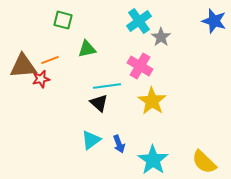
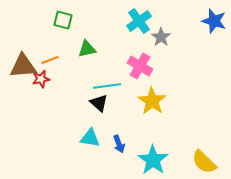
cyan triangle: moved 1 px left, 2 px up; rotated 45 degrees clockwise
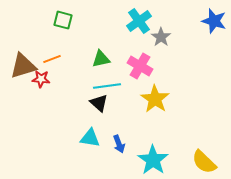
green triangle: moved 14 px right, 10 px down
orange line: moved 2 px right, 1 px up
brown triangle: rotated 12 degrees counterclockwise
red star: rotated 18 degrees clockwise
yellow star: moved 3 px right, 2 px up
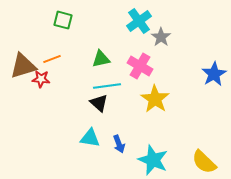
blue star: moved 53 px down; rotated 25 degrees clockwise
cyan star: rotated 12 degrees counterclockwise
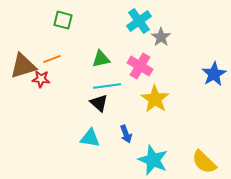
blue arrow: moved 7 px right, 10 px up
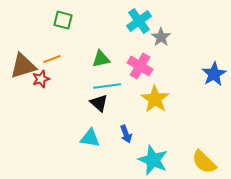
red star: rotated 24 degrees counterclockwise
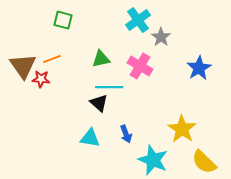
cyan cross: moved 1 px left, 1 px up
brown triangle: rotated 48 degrees counterclockwise
blue star: moved 15 px left, 6 px up
red star: rotated 24 degrees clockwise
cyan line: moved 2 px right, 1 px down; rotated 8 degrees clockwise
yellow star: moved 27 px right, 30 px down
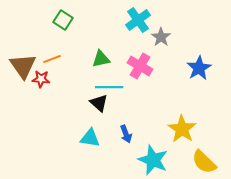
green square: rotated 18 degrees clockwise
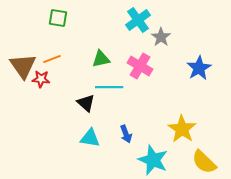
green square: moved 5 px left, 2 px up; rotated 24 degrees counterclockwise
black triangle: moved 13 px left
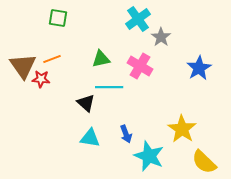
cyan cross: moved 1 px up
cyan star: moved 4 px left, 4 px up
